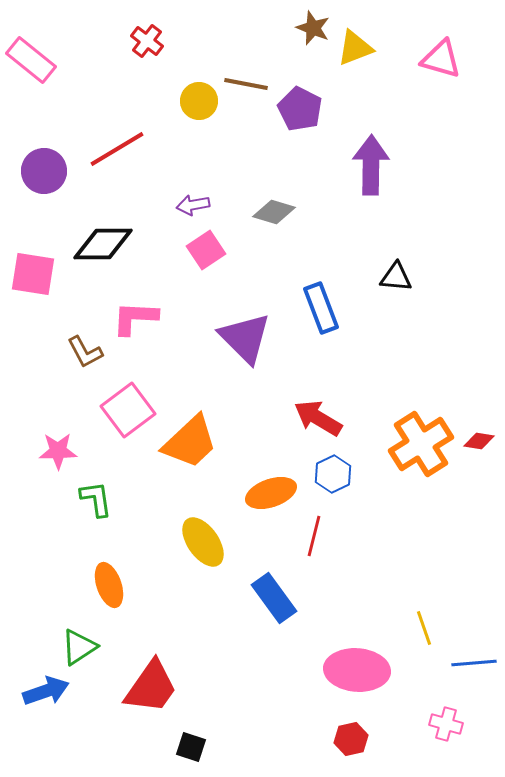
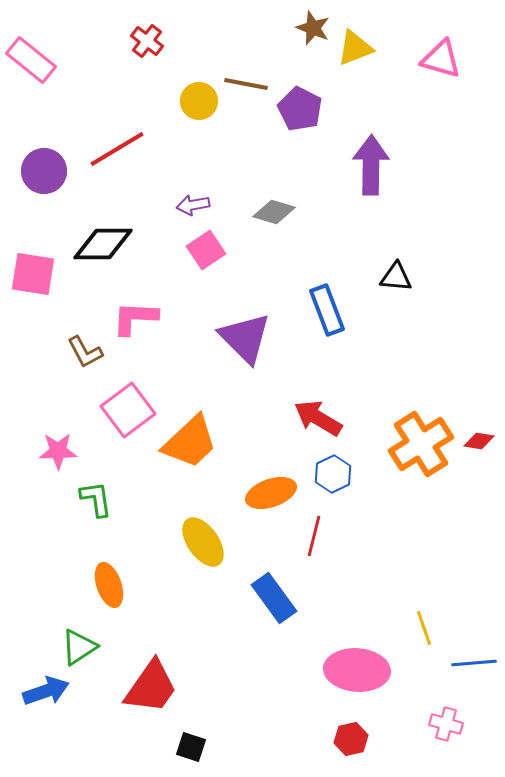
blue rectangle at (321, 308): moved 6 px right, 2 px down
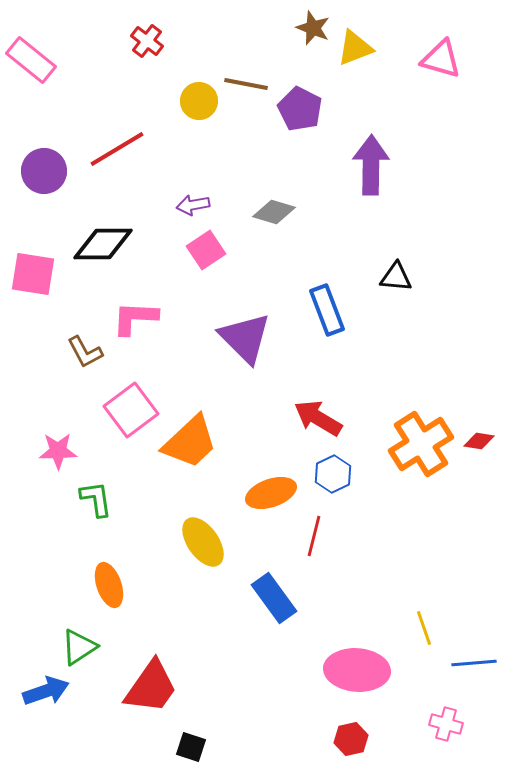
pink square at (128, 410): moved 3 px right
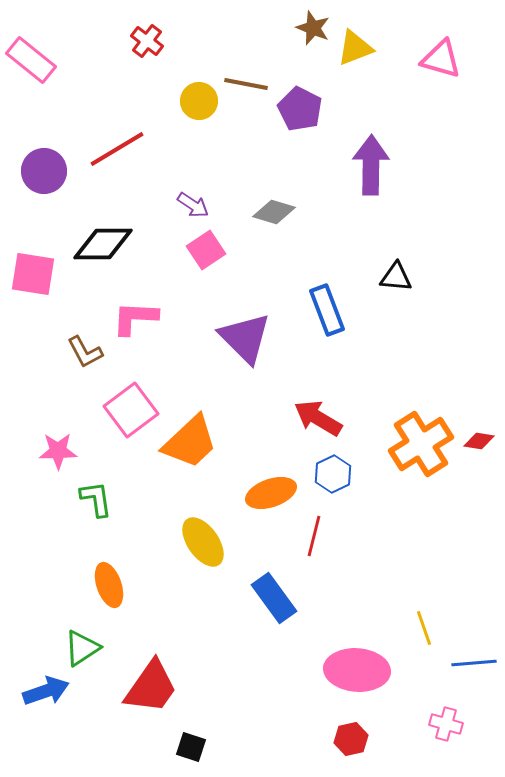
purple arrow at (193, 205): rotated 136 degrees counterclockwise
green triangle at (79, 647): moved 3 px right, 1 px down
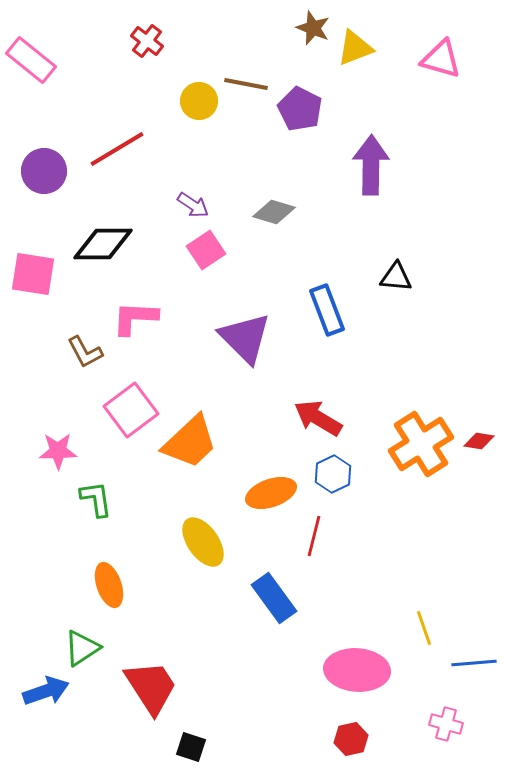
red trapezoid at (151, 687): rotated 68 degrees counterclockwise
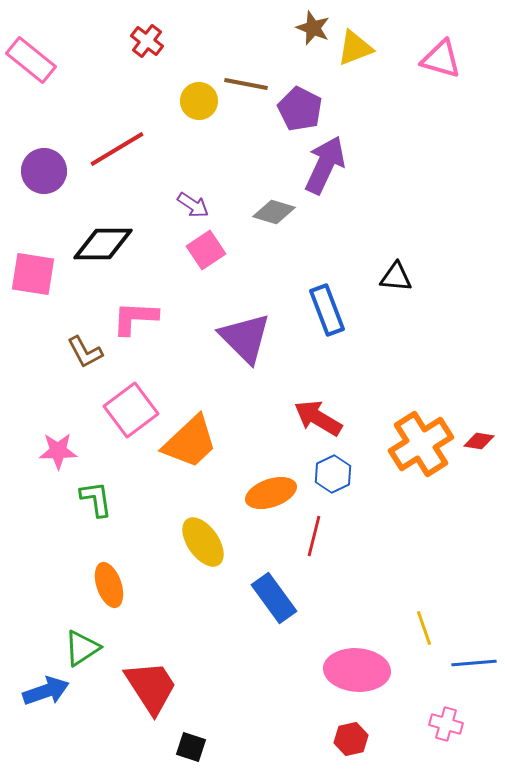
purple arrow at (371, 165): moved 46 px left; rotated 24 degrees clockwise
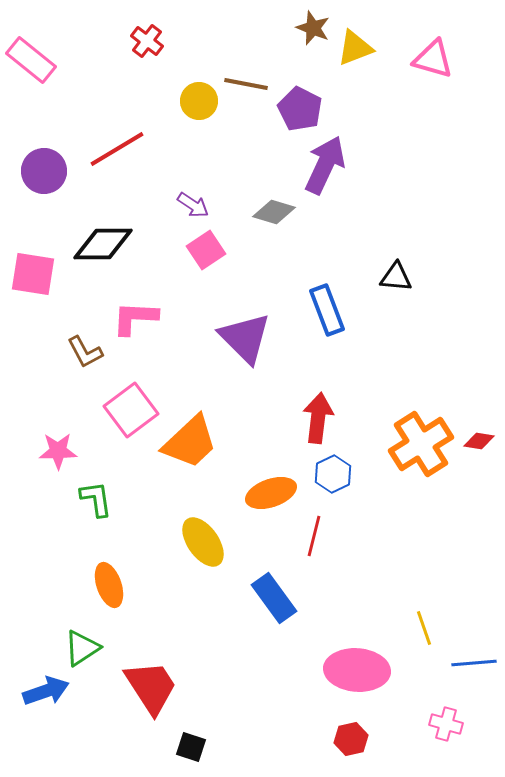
pink triangle at (441, 59): moved 8 px left
red arrow at (318, 418): rotated 66 degrees clockwise
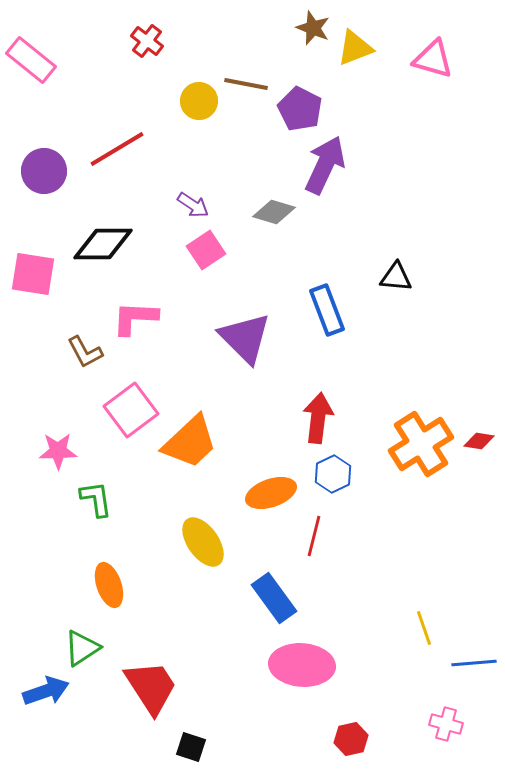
pink ellipse at (357, 670): moved 55 px left, 5 px up
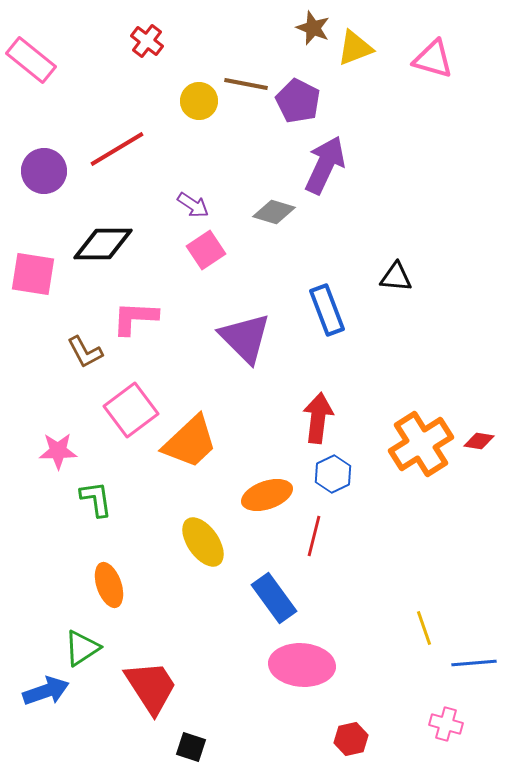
purple pentagon at (300, 109): moved 2 px left, 8 px up
orange ellipse at (271, 493): moved 4 px left, 2 px down
